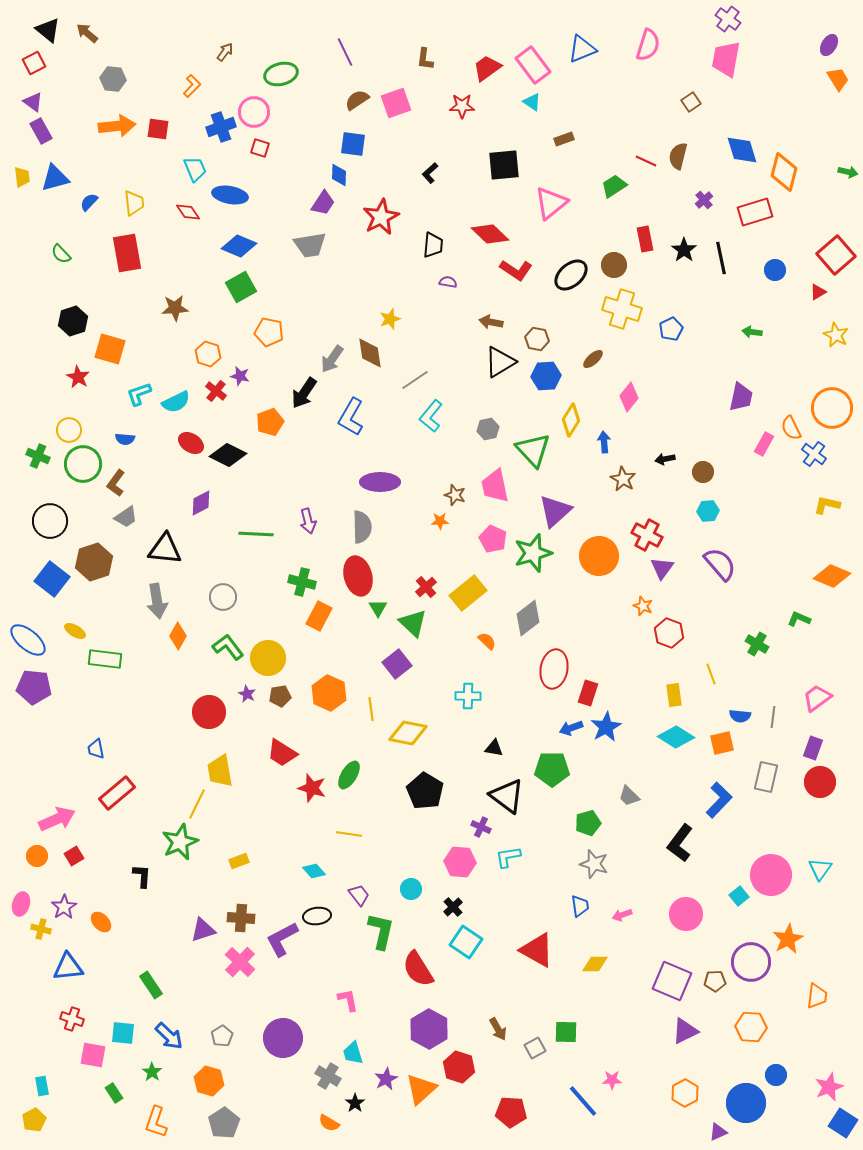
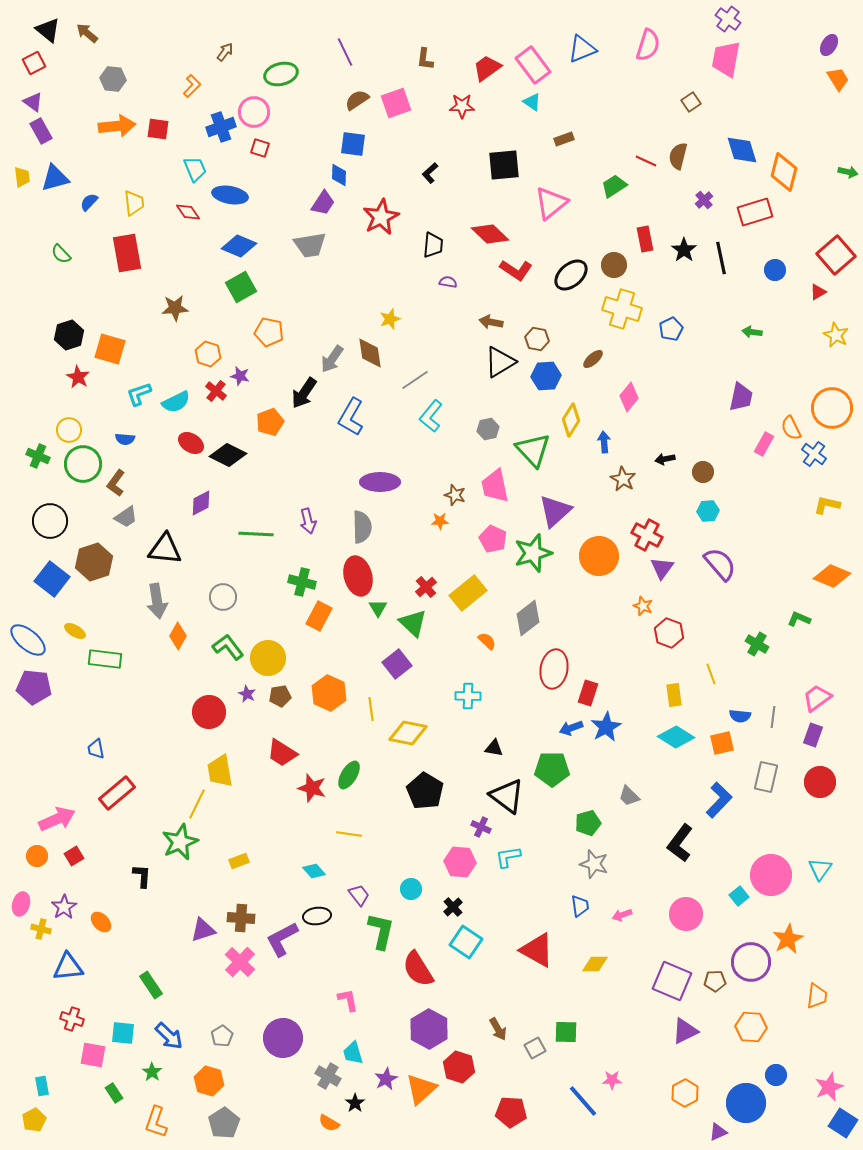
black hexagon at (73, 321): moved 4 px left, 14 px down
purple rectangle at (813, 748): moved 13 px up
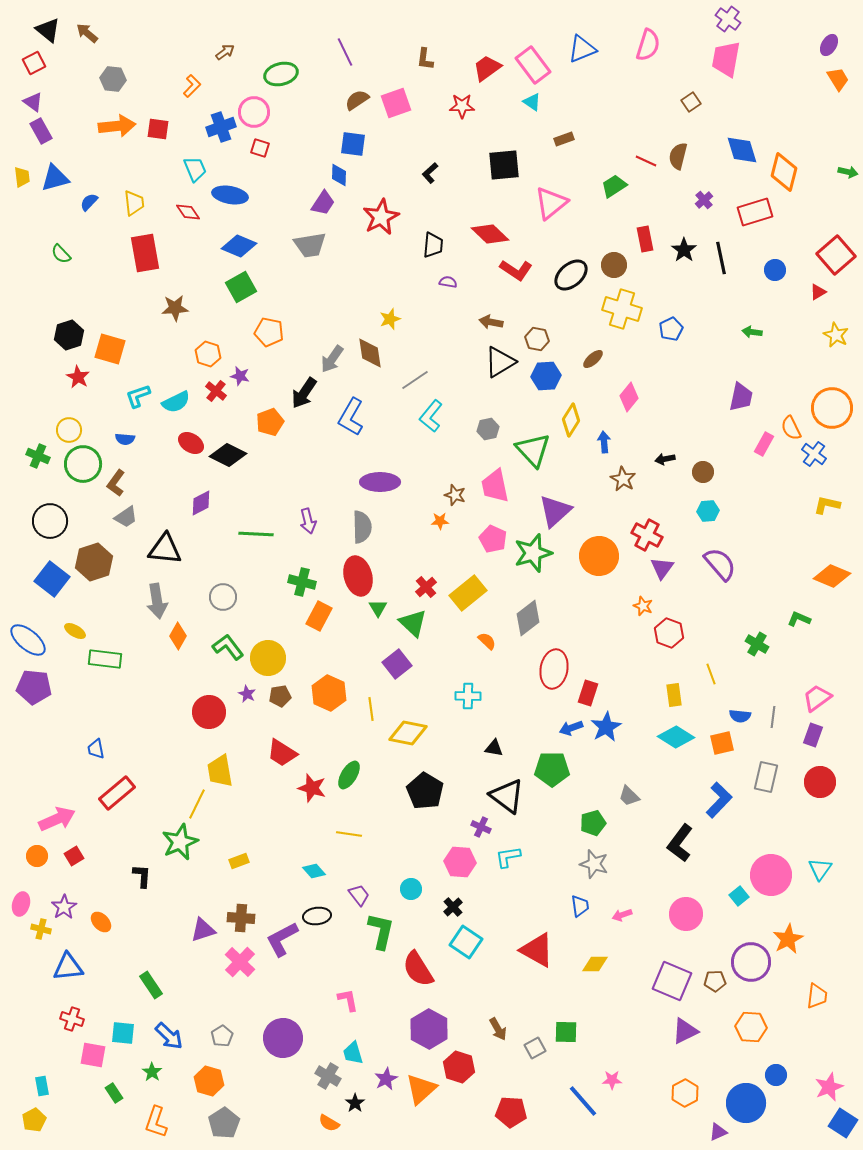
brown arrow at (225, 52): rotated 18 degrees clockwise
red rectangle at (127, 253): moved 18 px right
cyan L-shape at (139, 394): moved 1 px left, 2 px down
green pentagon at (588, 823): moved 5 px right
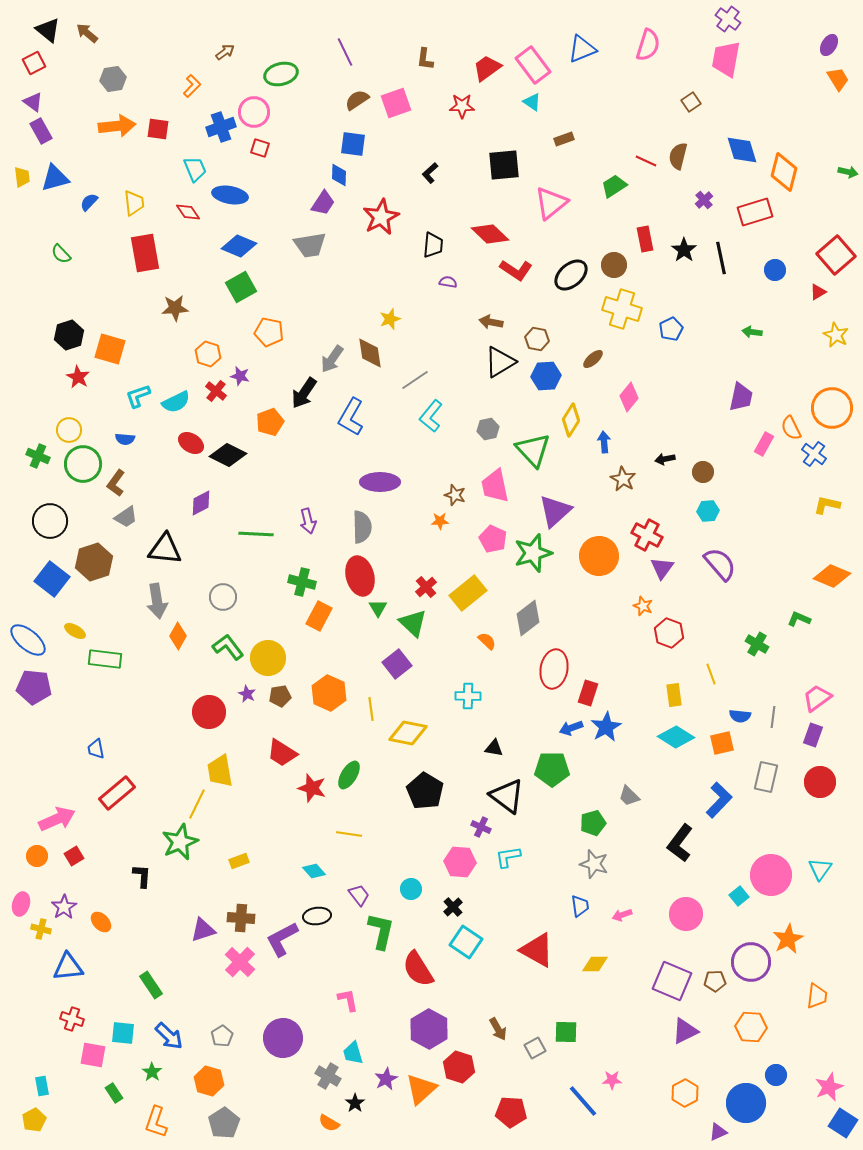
gray hexagon at (113, 79): rotated 15 degrees counterclockwise
red ellipse at (358, 576): moved 2 px right
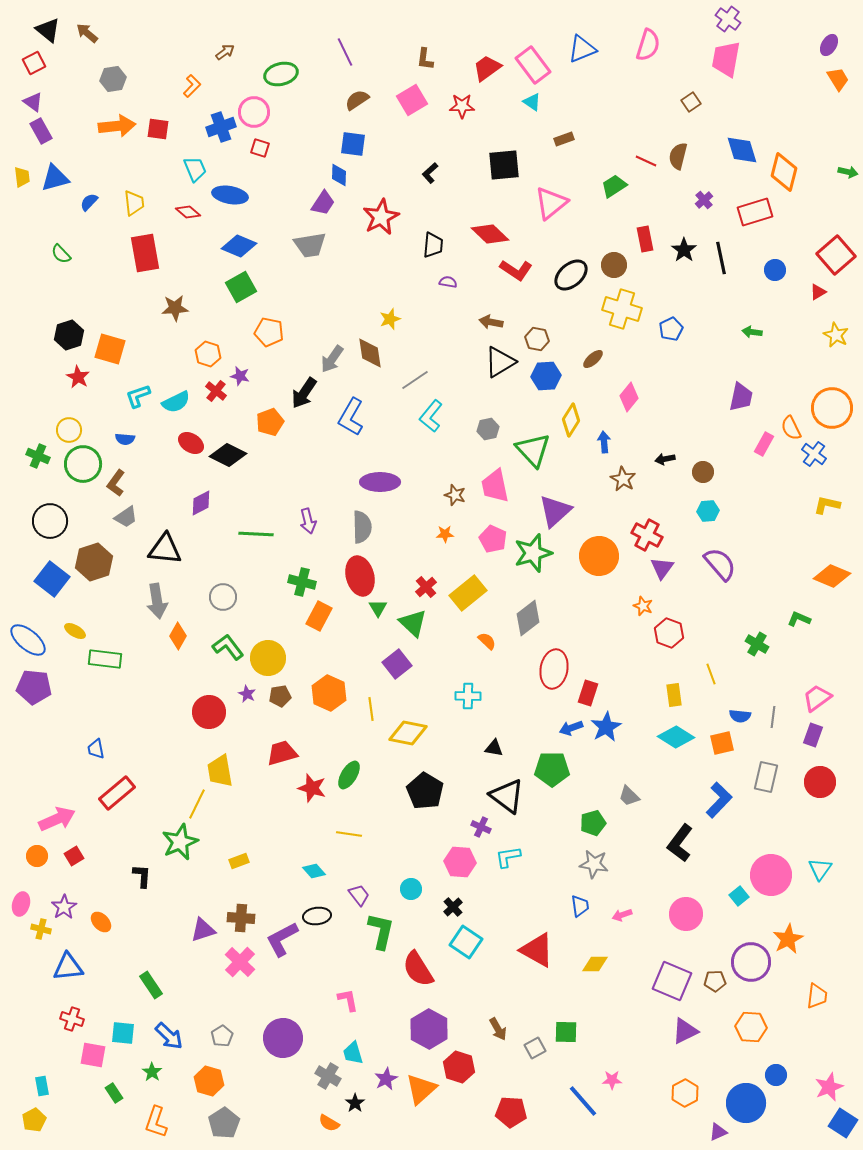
pink square at (396, 103): moved 16 px right, 3 px up; rotated 12 degrees counterclockwise
red diamond at (188, 212): rotated 15 degrees counterclockwise
orange star at (440, 521): moved 5 px right, 13 px down
red trapezoid at (282, 753): rotated 132 degrees clockwise
gray star at (594, 864): rotated 8 degrees counterclockwise
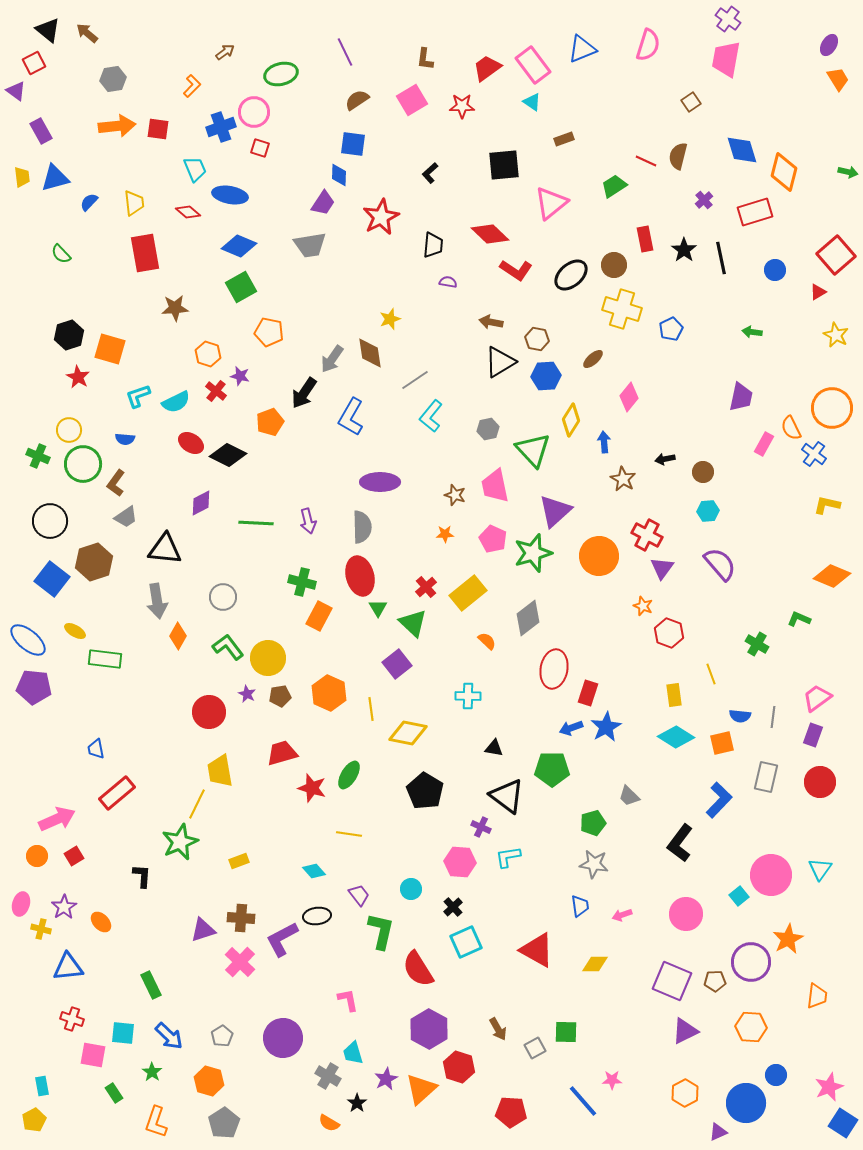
purple triangle at (33, 102): moved 17 px left, 11 px up
green line at (256, 534): moved 11 px up
cyan square at (466, 942): rotated 32 degrees clockwise
green rectangle at (151, 985): rotated 8 degrees clockwise
black star at (355, 1103): moved 2 px right
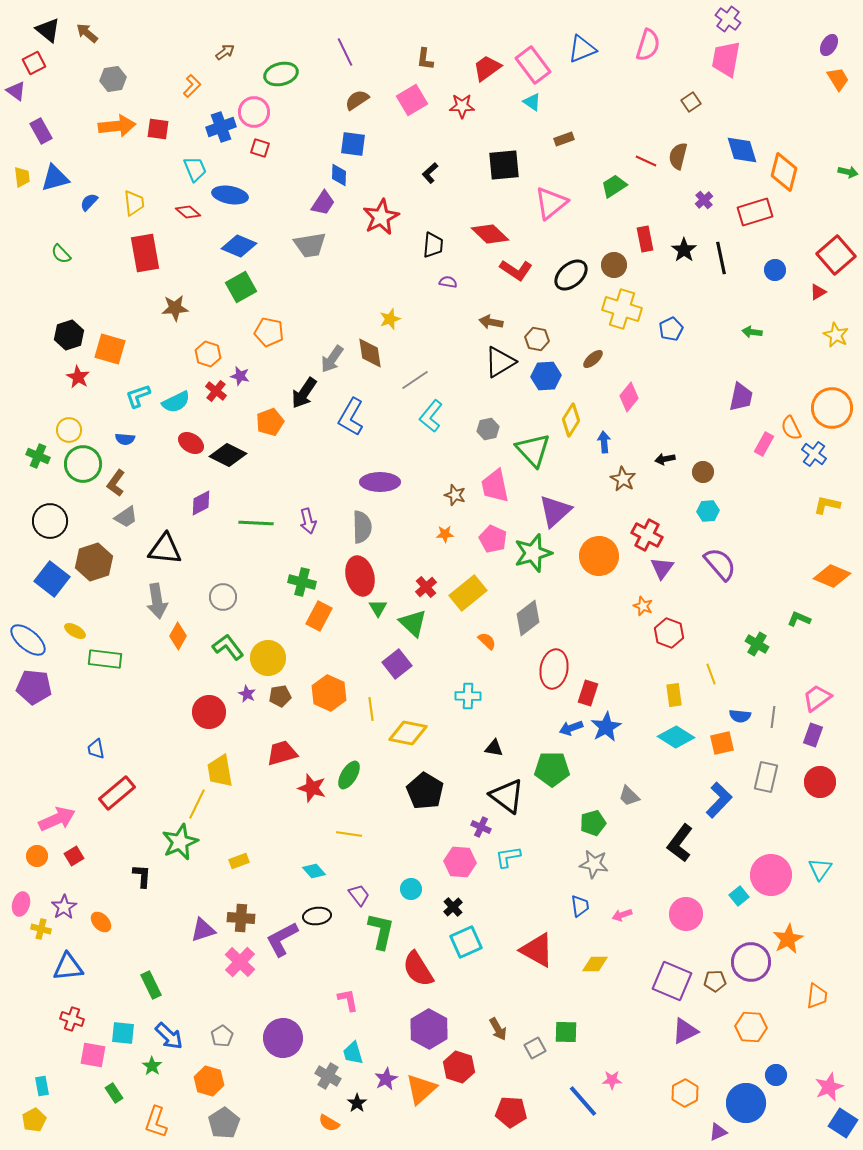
green star at (152, 1072): moved 6 px up
